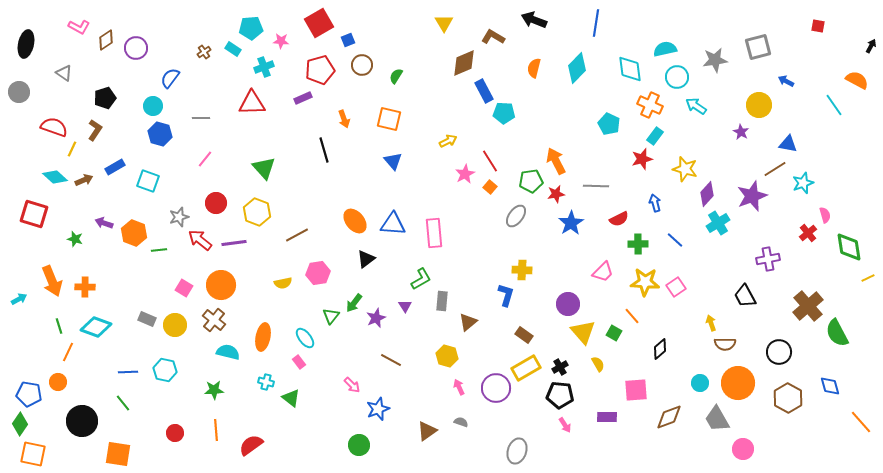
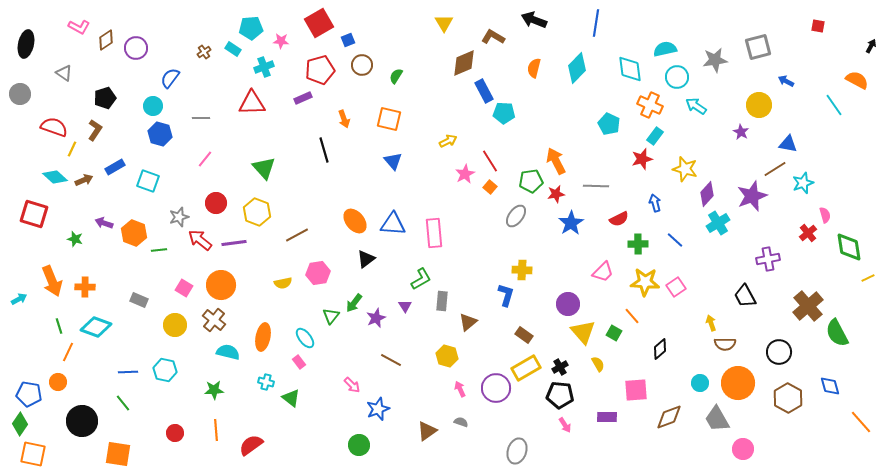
gray circle at (19, 92): moved 1 px right, 2 px down
gray rectangle at (147, 319): moved 8 px left, 19 px up
pink arrow at (459, 387): moved 1 px right, 2 px down
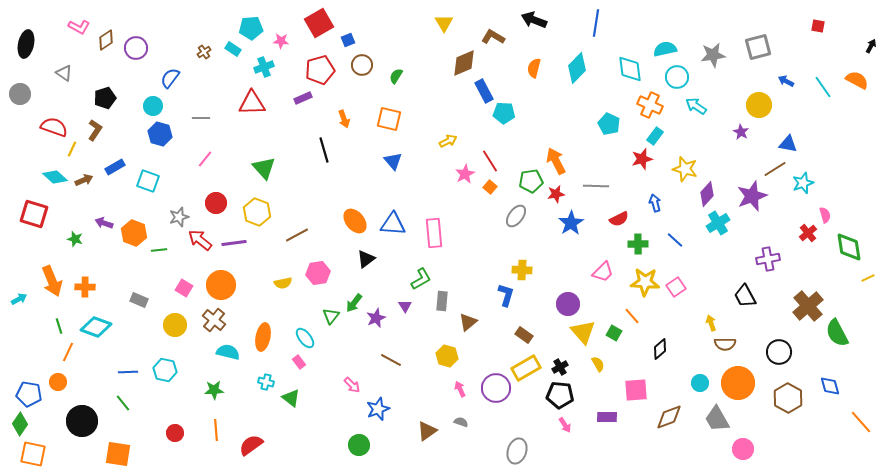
gray star at (715, 60): moved 2 px left, 5 px up
cyan line at (834, 105): moved 11 px left, 18 px up
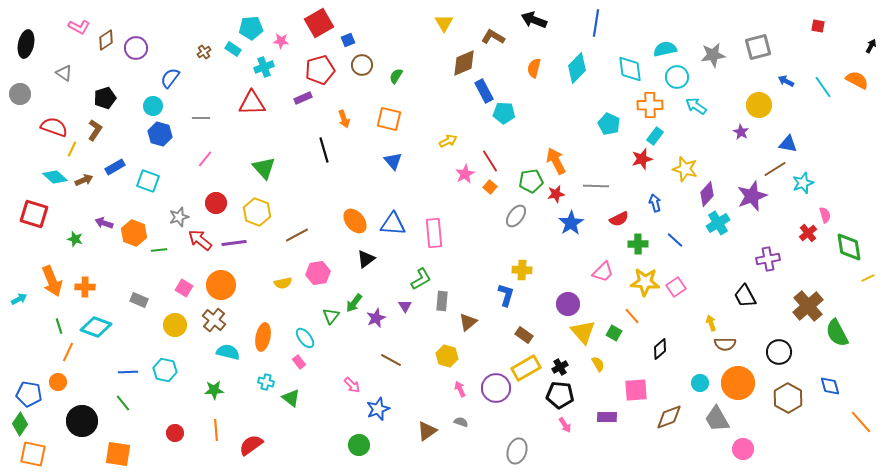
orange cross at (650, 105): rotated 25 degrees counterclockwise
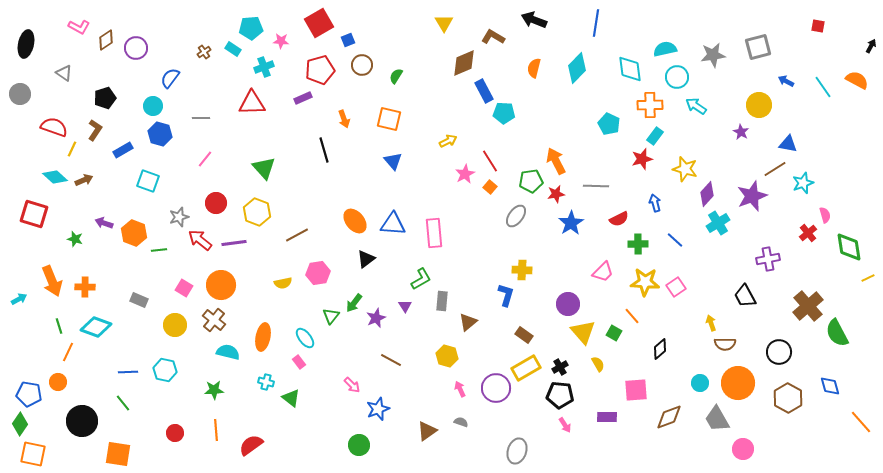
blue rectangle at (115, 167): moved 8 px right, 17 px up
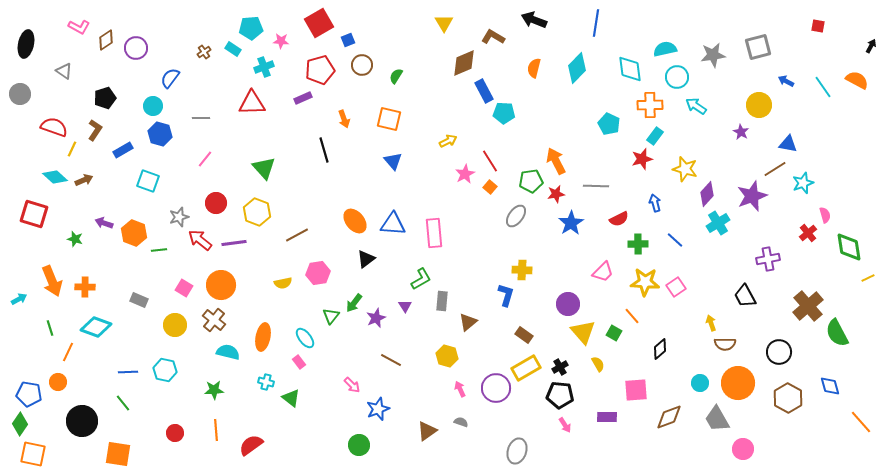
gray triangle at (64, 73): moved 2 px up
green line at (59, 326): moved 9 px left, 2 px down
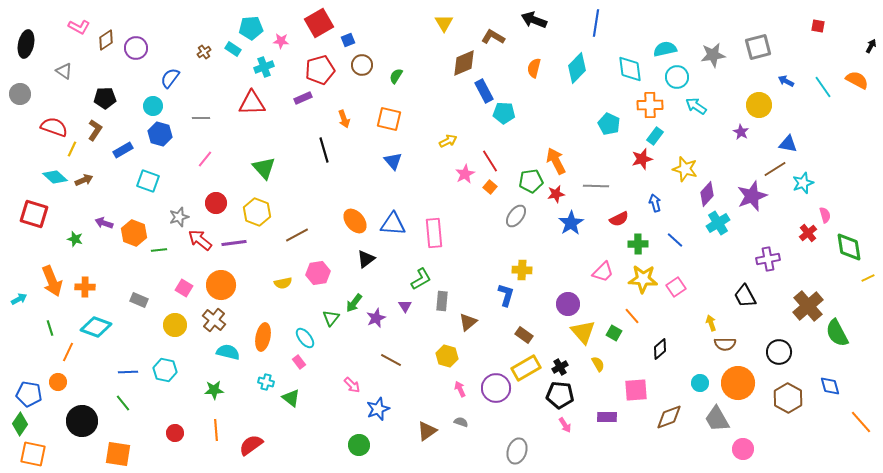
black pentagon at (105, 98): rotated 15 degrees clockwise
yellow star at (645, 282): moved 2 px left, 3 px up
green triangle at (331, 316): moved 2 px down
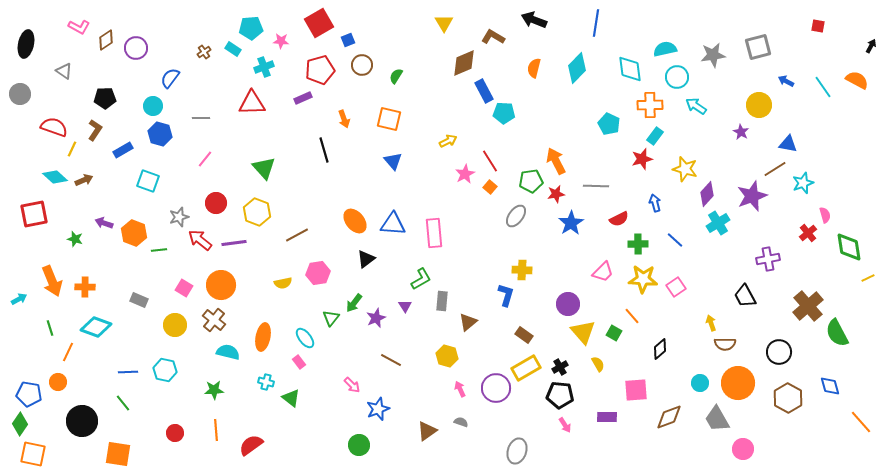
red square at (34, 214): rotated 28 degrees counterclockwise
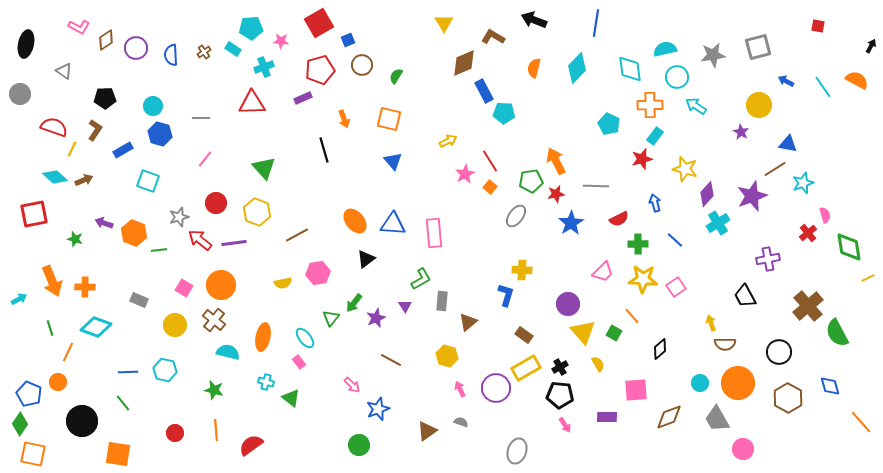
blue semicircle at (170, 78): moved 1 px right, 23 px up; rotated 40 degrees counterclockwise
green star at (214, 390): rotated 18 degrees clockwise
blue pentagon at (29, 394): rotated 15 degrees clockwise
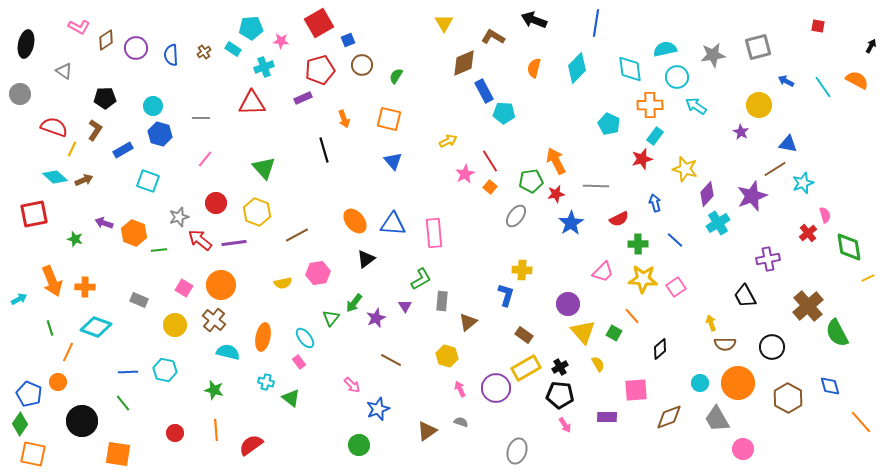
black circle at (779, 352): moved 7 px left, 5 px up
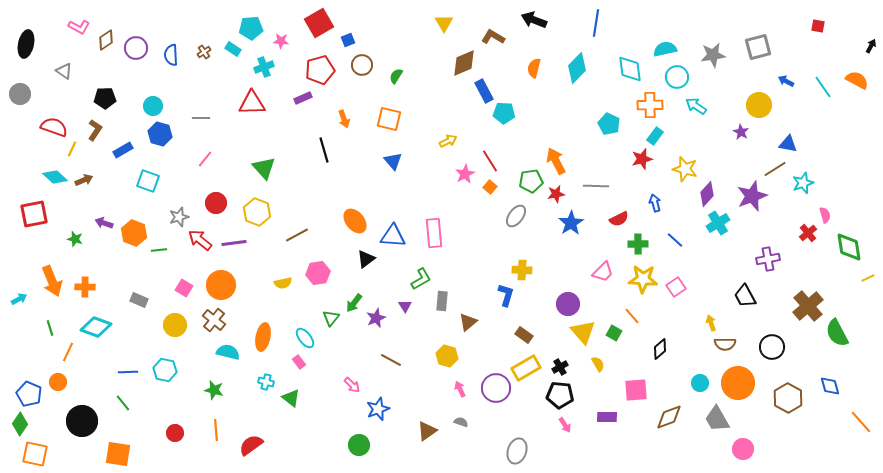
blue triangle at (393, 224): moved 12 px down
orange square at (33, 454): moved 2 px right
